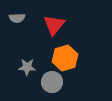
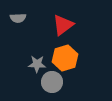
gray semicircle: moved 1 px right
red triangle: moved 9 px right; rotated 15 degrees clockwise
gray star: moved 10 px right, 3 px up
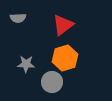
gray star: moved 11 px left
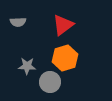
gray semicircle: moved 4 px down
gray star: moved 1 px right, 2 px down
gray circle: moved 2 px left
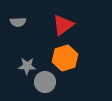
gray circle: moved 5 px left
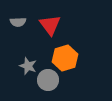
red triangle: moved 13 px left; rotated 30 degrees counterclockwise
gray star: moved 1 px right; rotated 18 degrees clockwise
gray circle: moved 3 px right, 2 px up
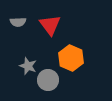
orange hexagon: moved 6 px right; rotated 20 degrees counterclockwise
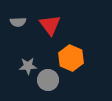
gray star: rotated 24 degrees counterclockwise
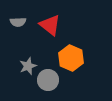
red triangle: rotated 15 degrees counterclockwise
gray star: rotated 18 degrees counterclockwise
